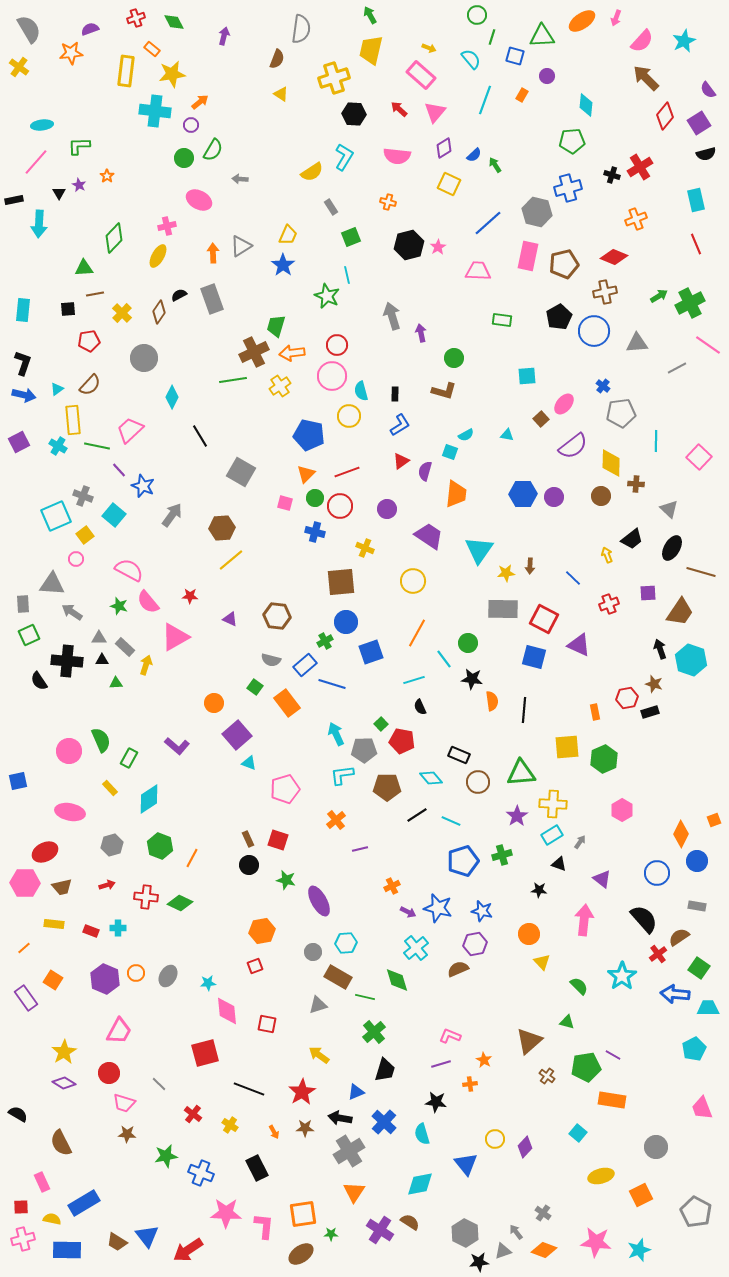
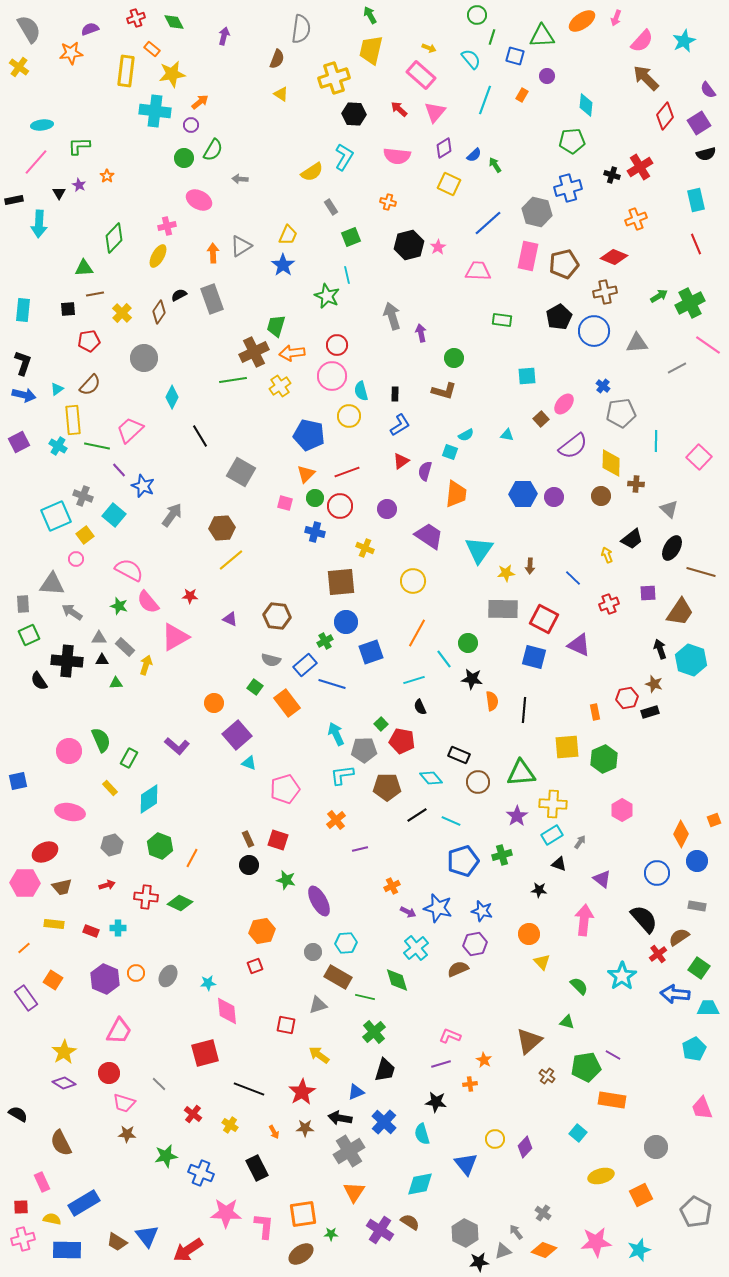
red square at (267, 1024): moved 19 px right, 1 px down
pink star at (596, 1242): rotated 12 degrees counterclockwise
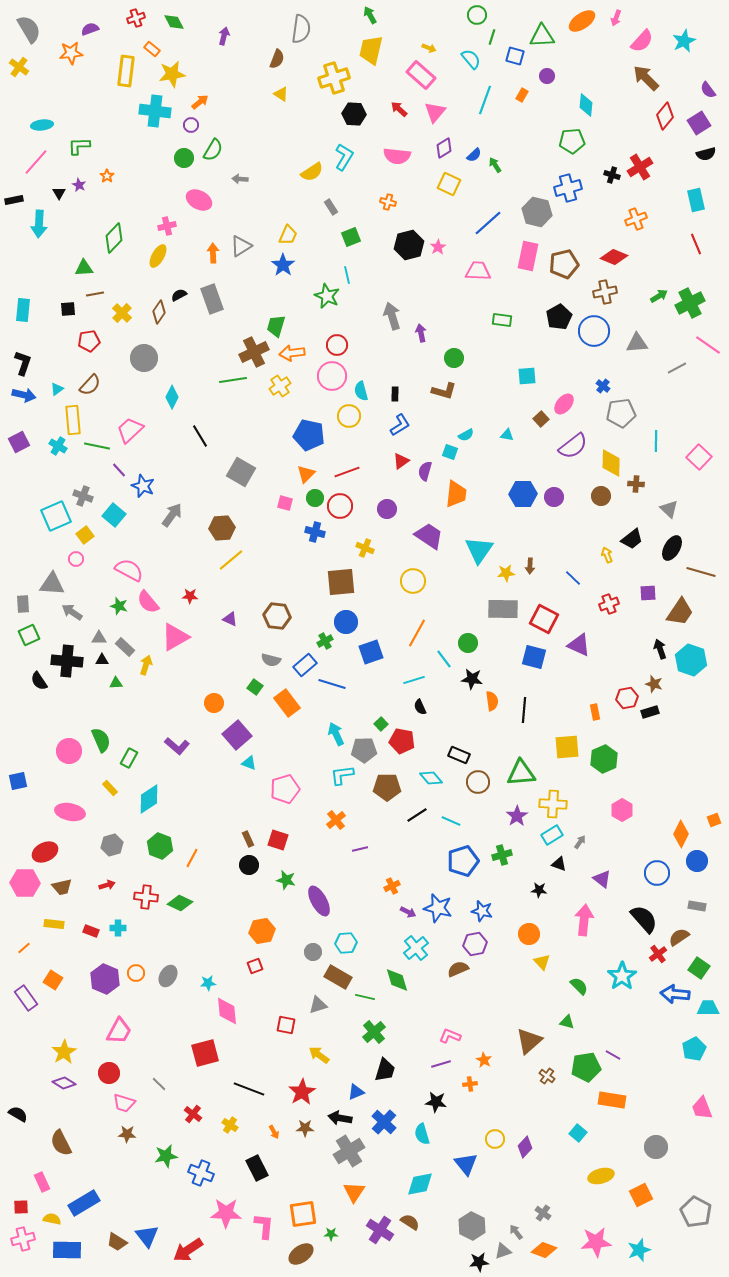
gray hexagon at (465, 1233): moved 7 px right, 7 px up
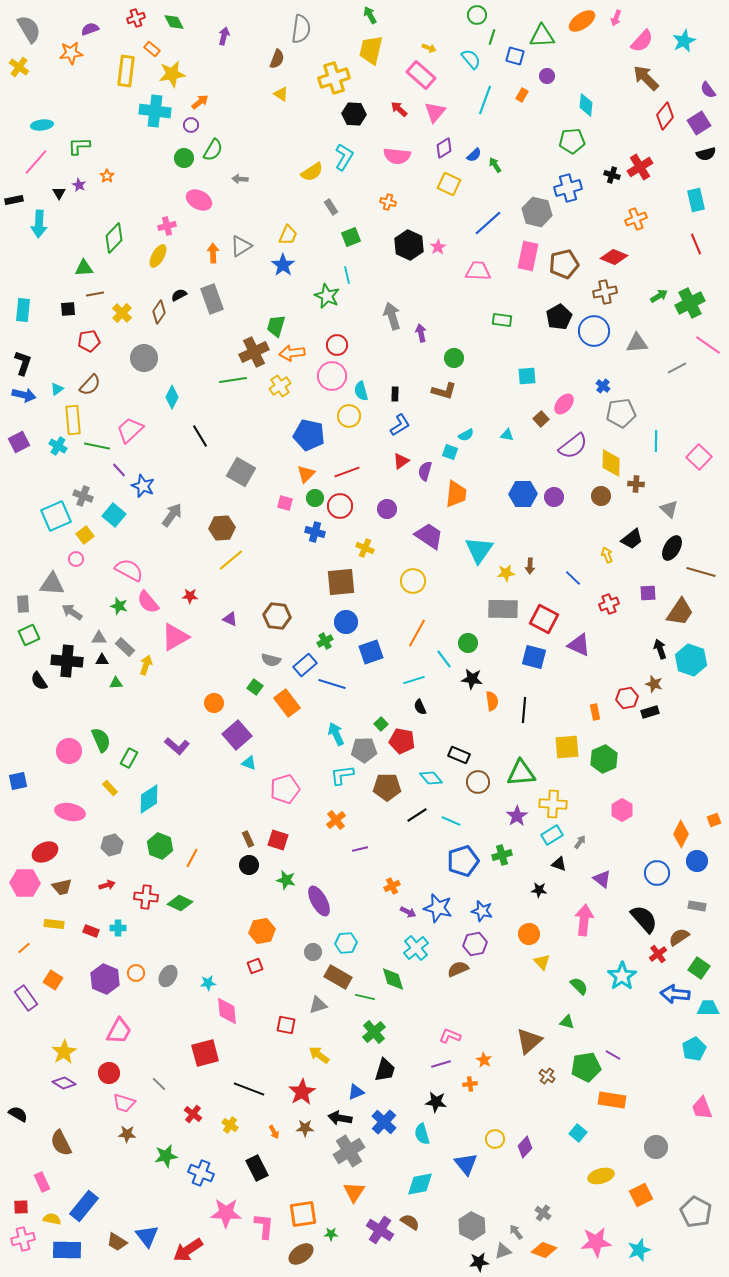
black hexagon at (409, 245): rotated 20 degrees counterclockwise
green diamond at (397, 980): moved 4 px left, 1 px up
blue rectangle at (84, 1203): moved 3 px down; rotated 20 degrees counterclockwise
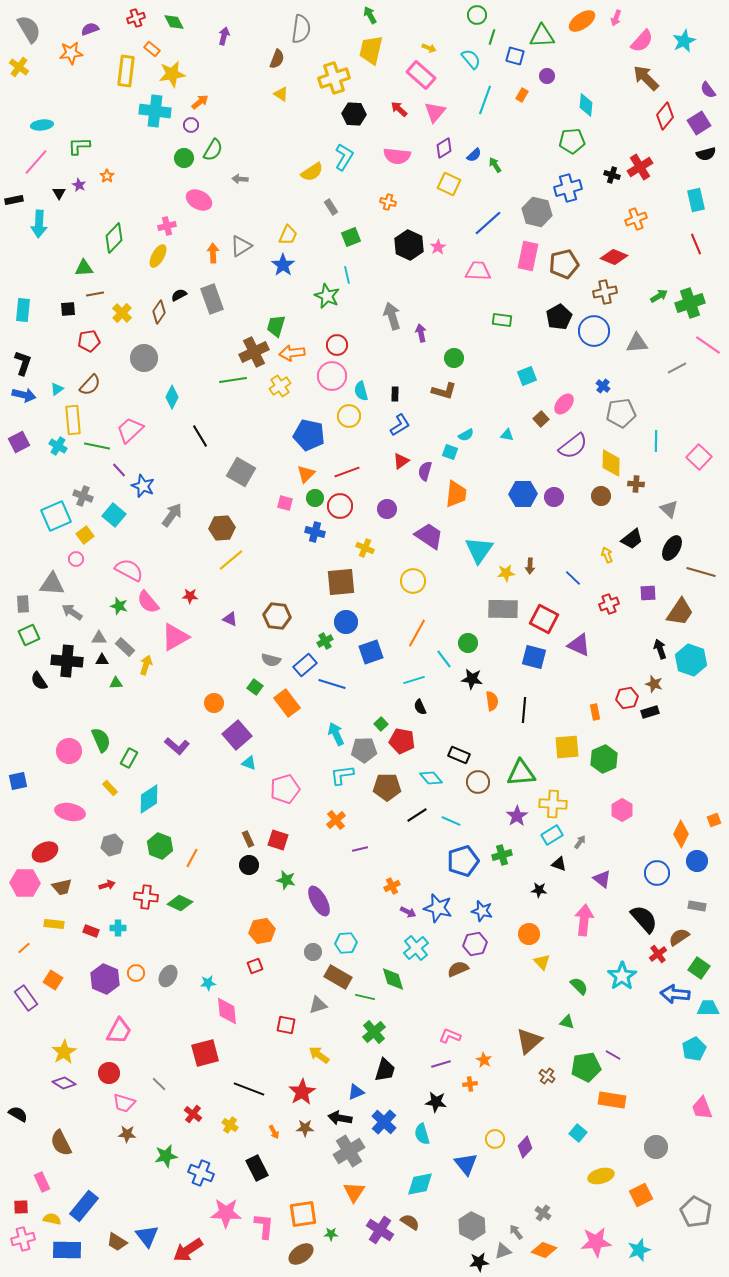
green cross at (690, 303): rotated 8 degrees clockwise
cyan square at (527, 376): rotated 18 degrees counterclockwise
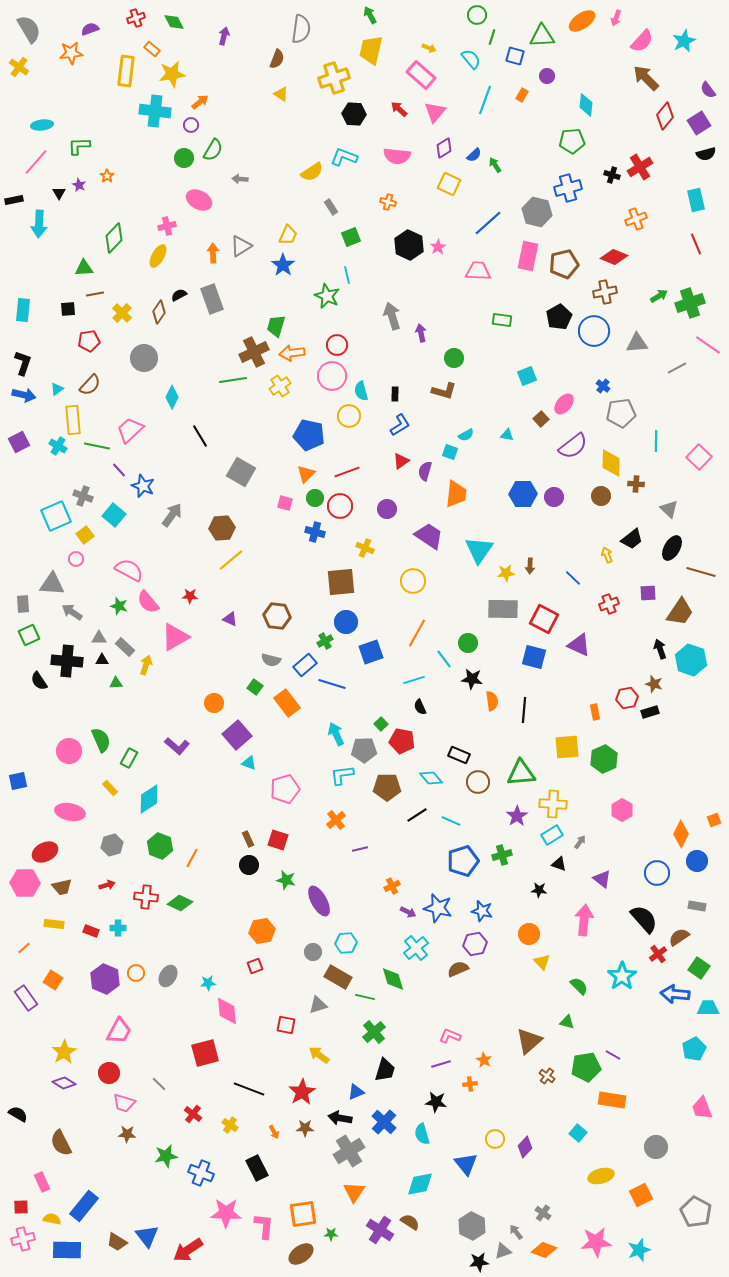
cyan L-shape at (344, 157): rotated 100 degrees counterclockwise
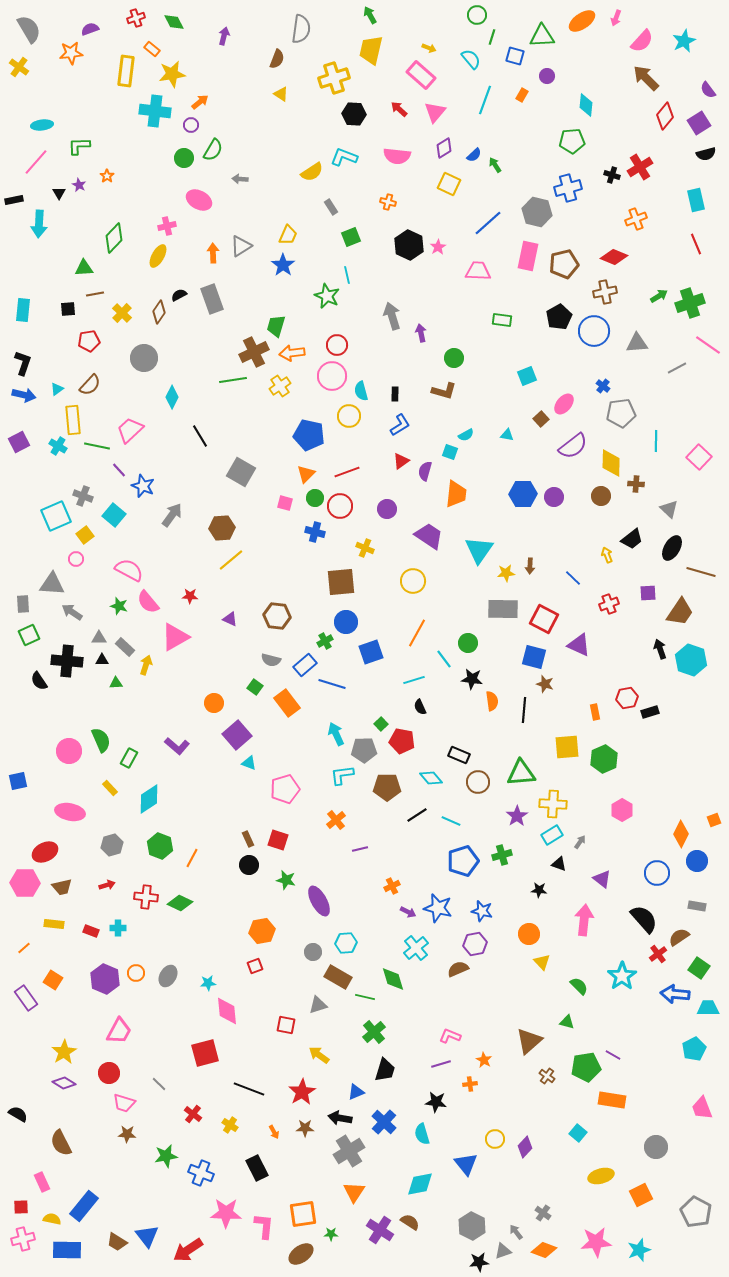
brown star at (654, 684): moved 109 px left
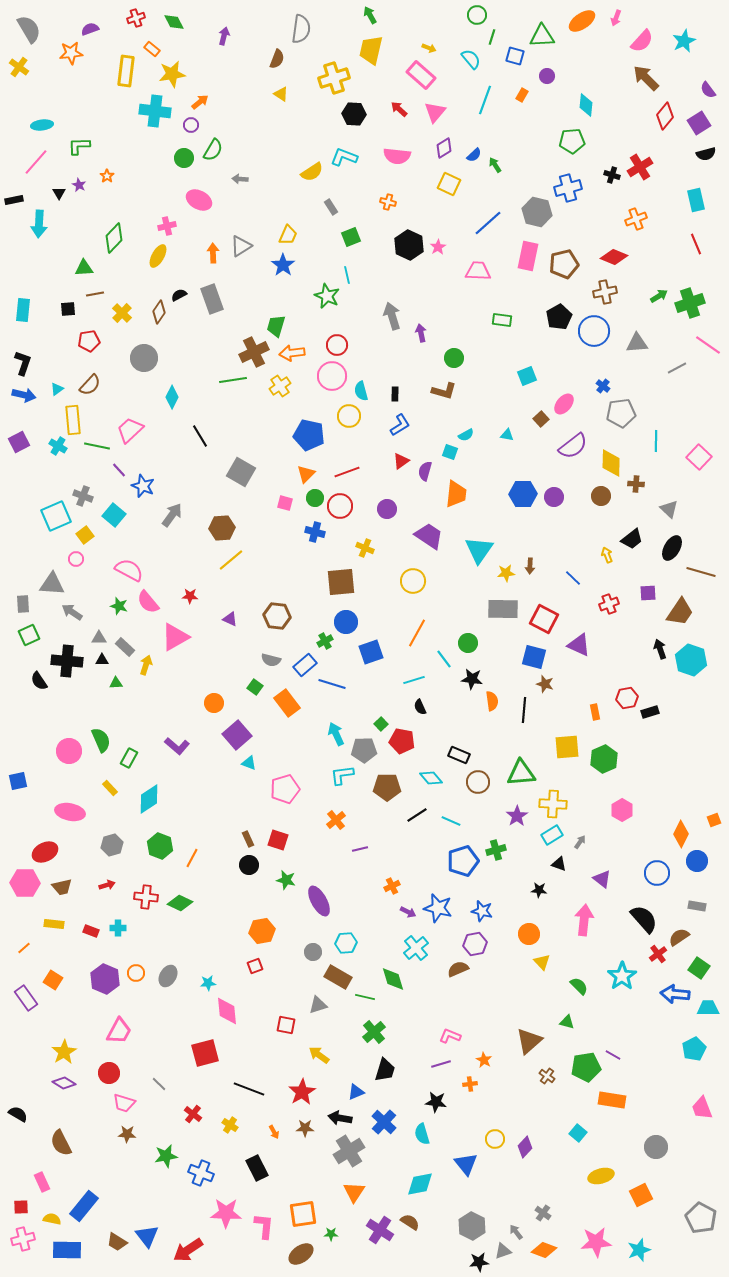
green cross at (502, 855): moved 6 px left, 5 px up
gray pentagon at (696, 1212): moved 5 px right, 6 px down
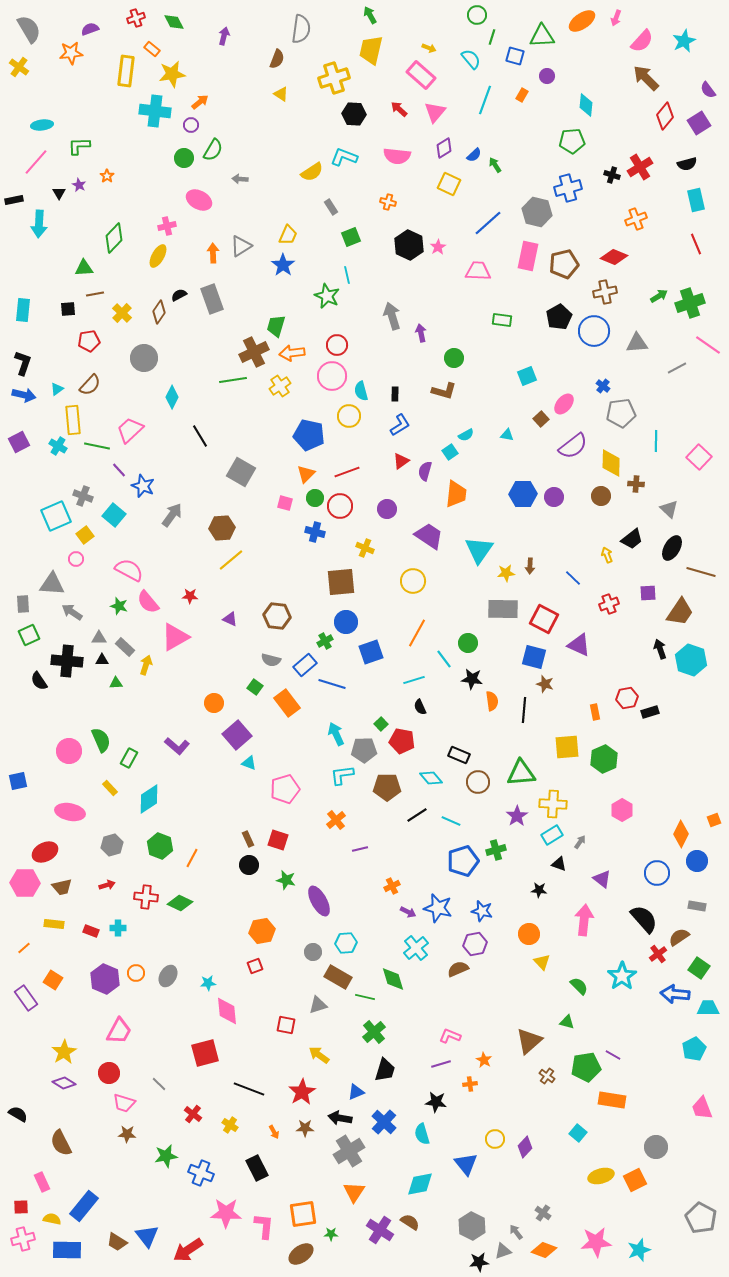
black semicircle at (706, 154): moved 19 px left, 10 px down
cyan square at (450, 452): rotated 35 degrees clockwise
orange square at (641, 1195): moved 6 px left, 15 px up
